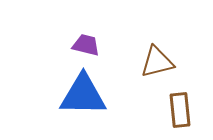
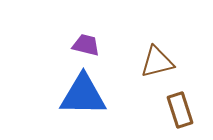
brown rectangle: rotated 12 degrees counterclockwise
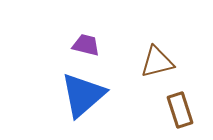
blue triangle: rotated 42 degrees counterclockwise
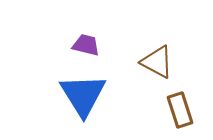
brown triangle: rotated 42 degrees clockwise
blue triangle: rotated 21 degrees counterclockwise
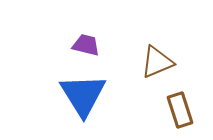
brown triangle: rotated 51 degrees counterclockwise
